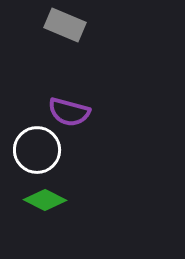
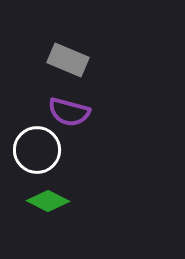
gray rectangle: moved 3 px right, 35 px down
green diamond: moved 3 px right, 1 px down
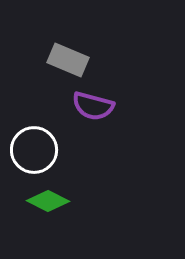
purple semicircle: moved 24 px right, 6 px up
white circle: moved 3 px left
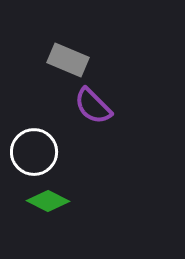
purple semicircle: rotated 30 degrees clockwise
white circle: moved 2 px down
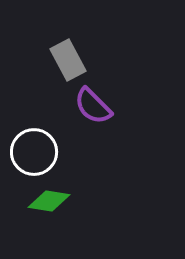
gray rectangle: rotated 39 degrees clockwise
green diamond: moved 1 px right; rotated 18 degrees counterclockwise
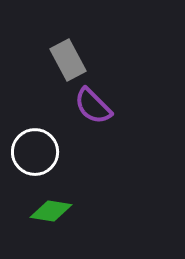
white circle: moved 1 px right
green diamond: moved 2 px right, 10 px down
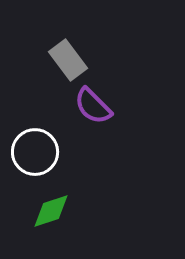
gray rectangle: rotated 9 degrees counterclockwise
green diamond: rotated 27 degrees counterclockwise
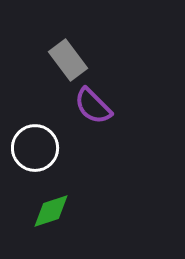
white circle: moved 4 px up
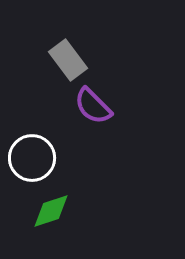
white circle: moved 3 px left, 10 px down
